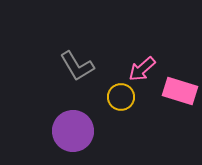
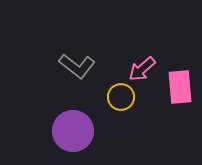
gray L-shape: rotated 21 degrees counterclockwise
pink rectangle: moved 4 px up; rotated 68 degrees clockwise
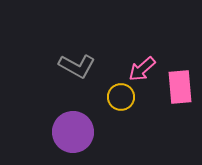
gray L-shape: rotated 9 degrees counterclockwise
purple circle: moved 1 px down
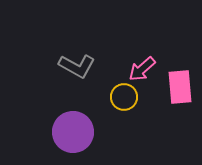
yellow circle: moved 3 px right
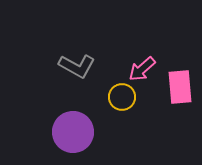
yellow circle: moved 2 px left
